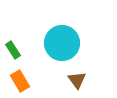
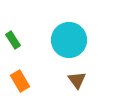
cyan circle: moved 7 px right, 3 px up
green rectangle: moved 10 px up
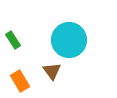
brown triangle: moved 25 px left, 9 px up
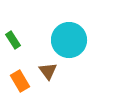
brown triangle: moved 4 px left
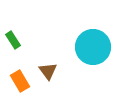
cyan circle: moved 24 px right, 7 px down
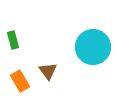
green rectangle: rotated 18 degrees clockwise
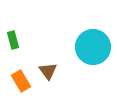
orange rectangle: moved 1 px right
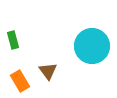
cyan circle: moved 1 px left, 1 px up
orange rectangle: moved 1 px left
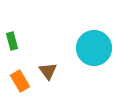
green rectangle: moved 1 px left, 1 px down
cyan circle: moved 2 px right, 2 px down
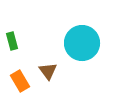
cyan circle: moved 12 px left, 5 px up
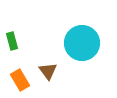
orange rectangle: moved 1 px up
